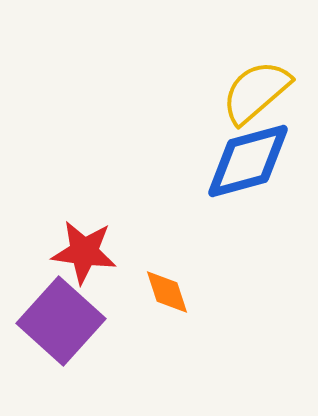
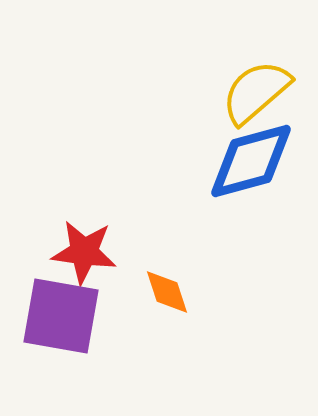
blue diamond: moved 3 px right
purple square: moved 5 px up; rotated 32 degrees counterclockwise
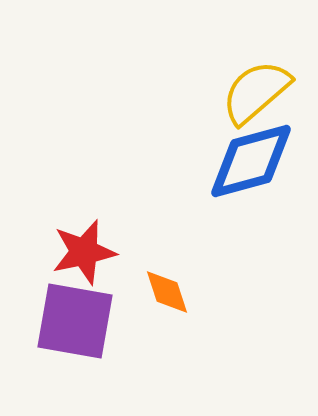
red star: rotated 20 degrees counterclockwise
purple square: moved 14 px right, 5 px down
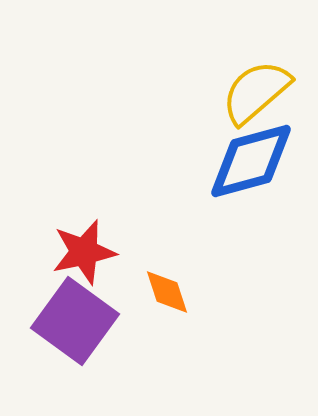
purple square: rotated 26 degrees clockwise
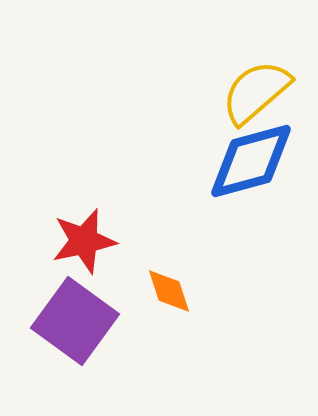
red star: moved 11 px up
orange diamond: moved 2 px right, 1 px up
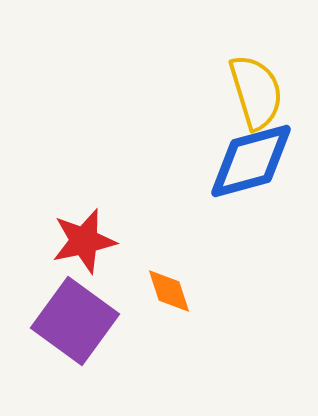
yellow semicircle: rotated 114 degrees clockwise
